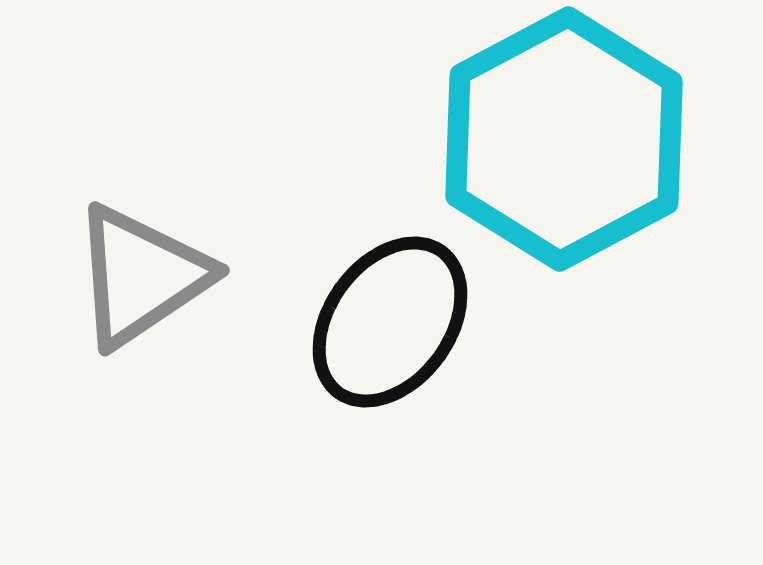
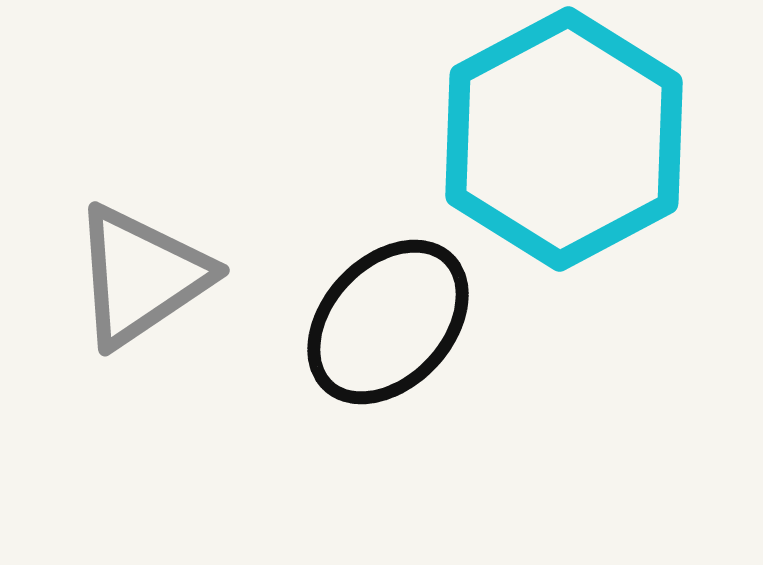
black ellipse: moved 2 px left; rotated 7 degrees clockwise
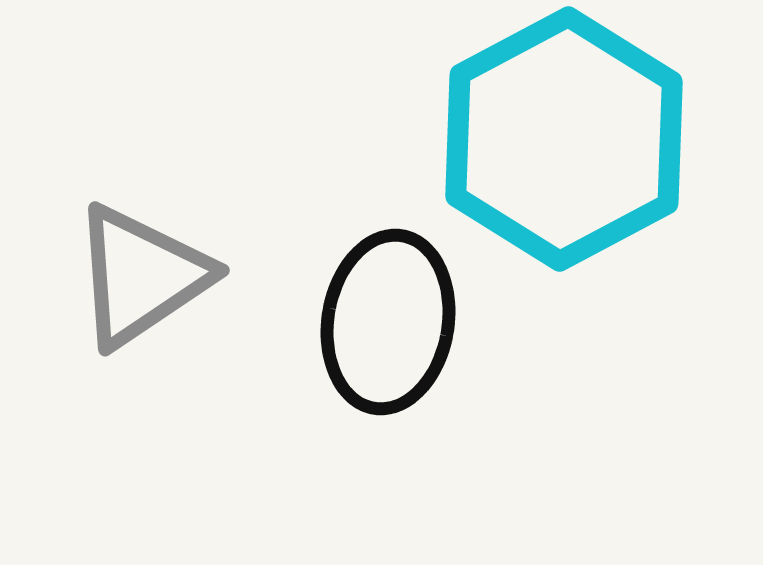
black ellipse: rotated 34 degrees counterclockwise
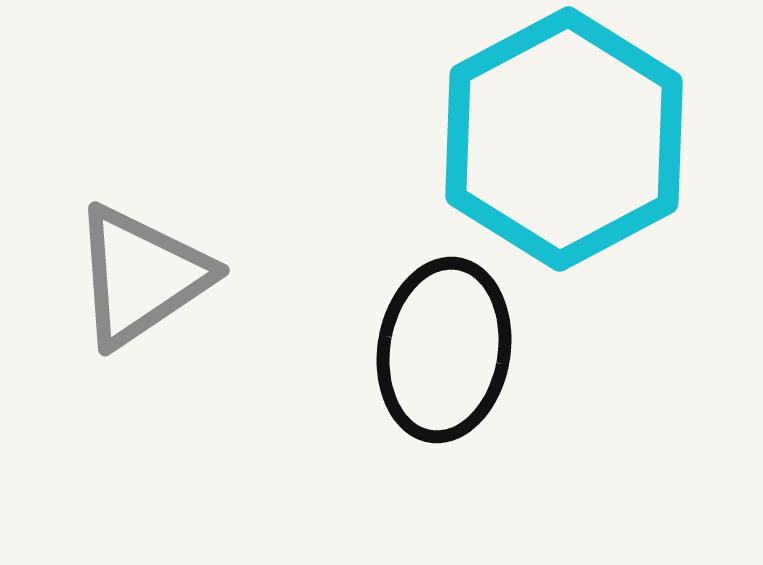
black ellipse: moved 56 px right, 28 px down
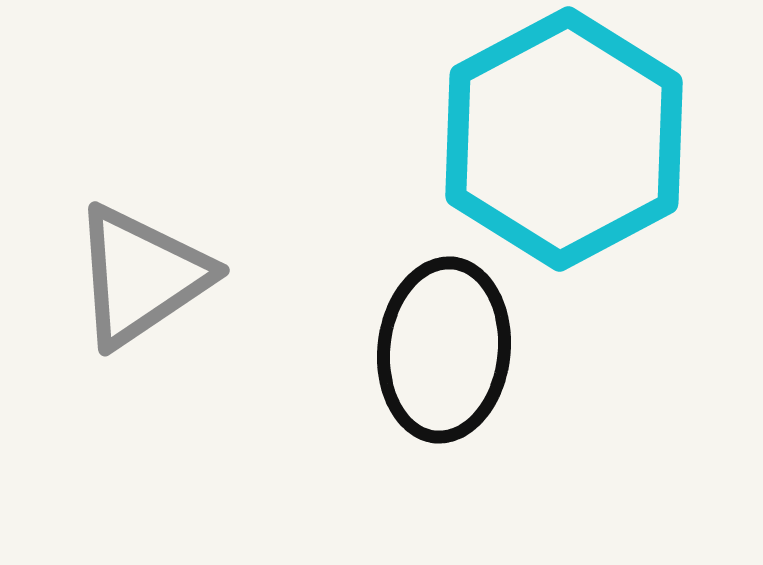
black ellipse: rotated 3 degrees counterclockwise
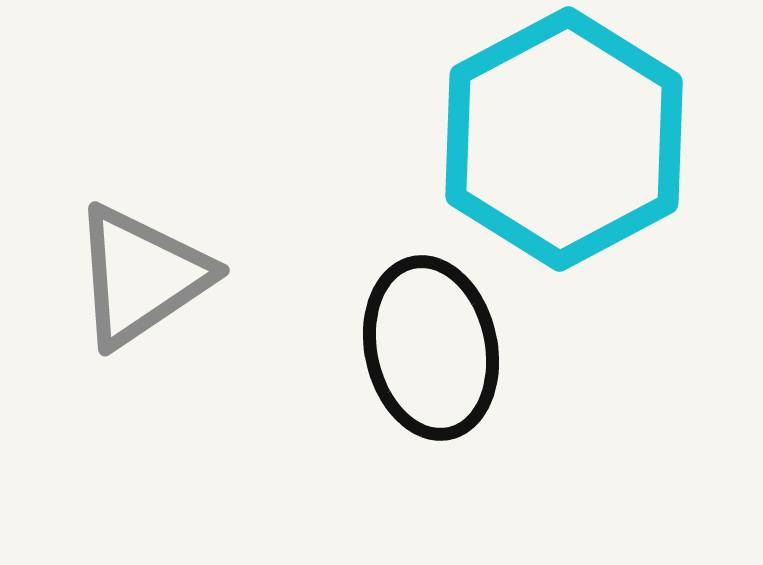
black ellipse: moved 13 px left, 2 px up; rotated 18 degrees counterclockwise
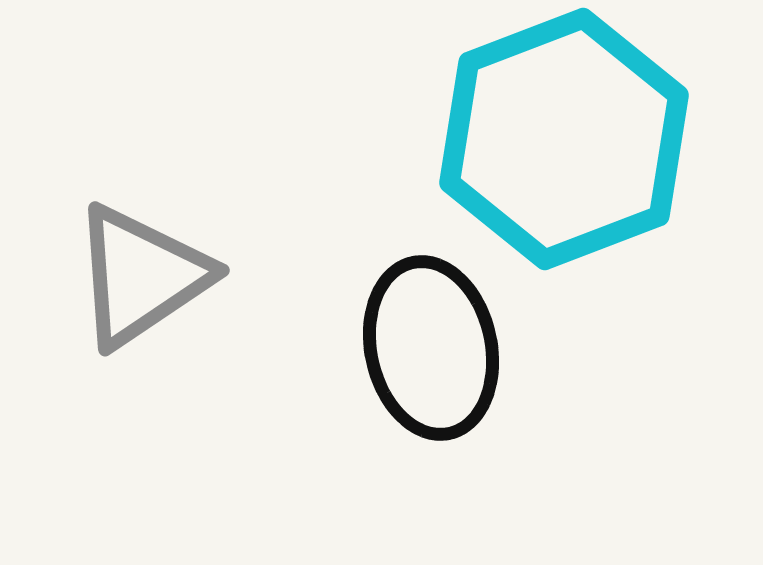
cyan hexagon: rotated 7 degrees clockwise
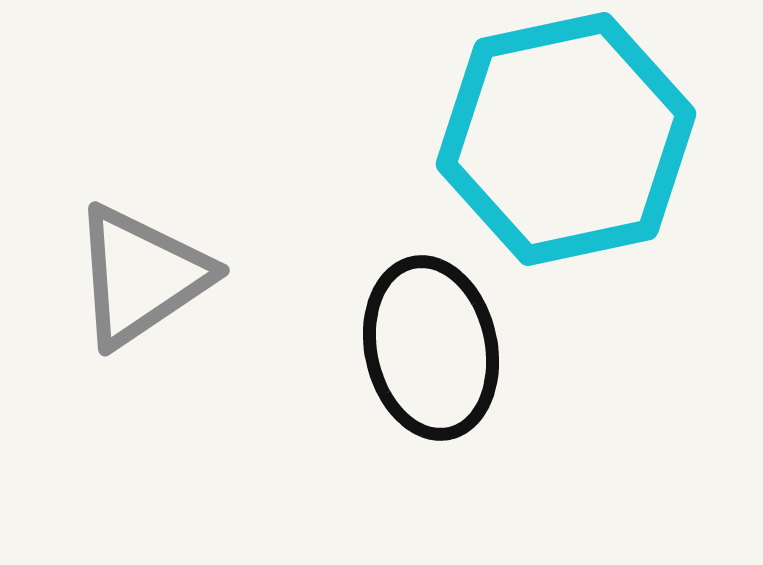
cyan hexagon: moved 2 px right; rotated 9 degrees clockwise
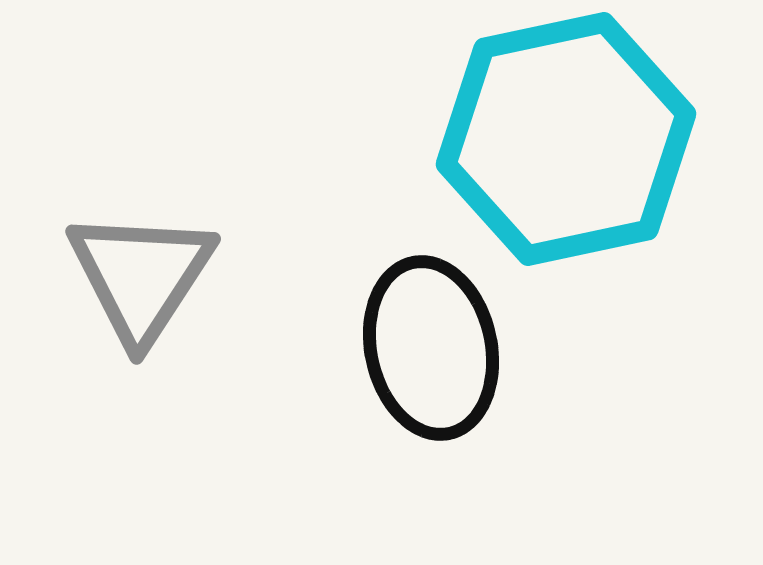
gray triangle: rotated 23 degrees counterclockwise
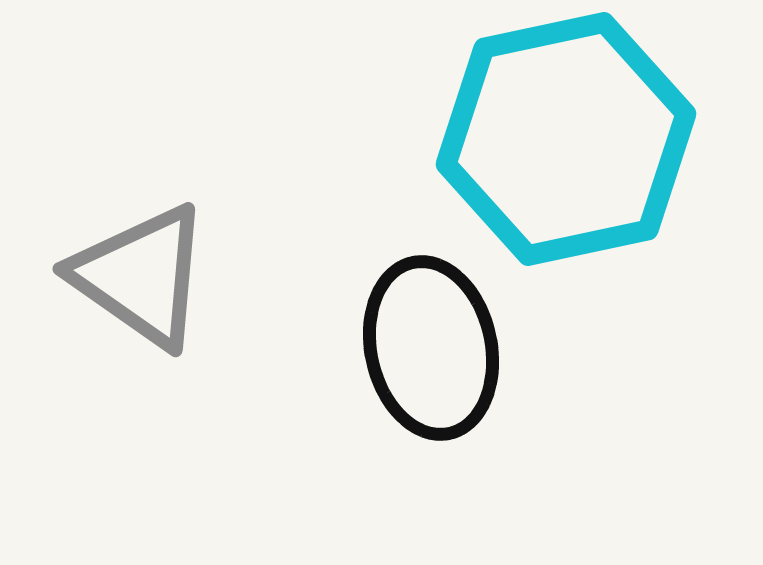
gray triangle: rotated 28 degrees counterclockwise
